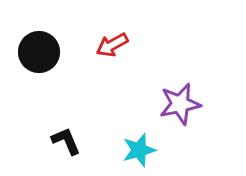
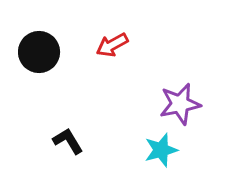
black L-shape: moved 2 px right; rotated 8 degrees counterclockwise
cyan star: moved 22 px right
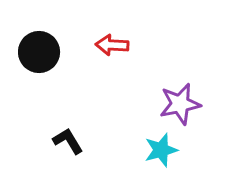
red arrow: rotated 32 degrees clockwise
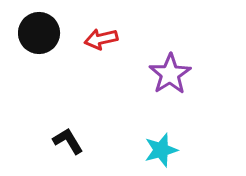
red arrow: moved 11 px left, 6 px up; rotated 16 degrees counterclockwise
black circle: moved 19 px up
purple star: moved 10 px left, 30 px up; rotated 21 degrees counterclockwise
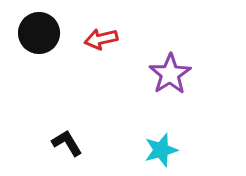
black L-shape: moved 1 px left, 2 px down
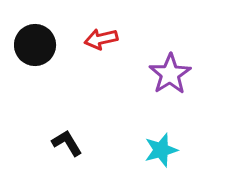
black circle: moved 4 px left, 12 px down
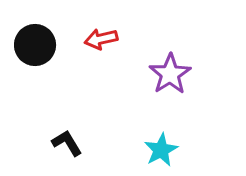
cyan star: rotated 12 degrees counterclockwise
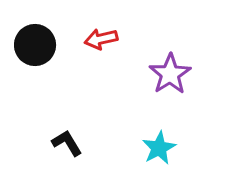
cyan star: moved 2 px left, 2 px up
